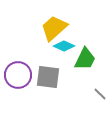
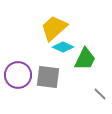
cyan diamond: moved 1 px left, 1 px down
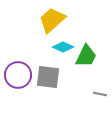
yellow trapezoid: moved 2 px left, 8 px up
green trapezoid: moved 1 px right, 3 px up
gray line: rotated 32 degrees counterclockwise
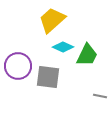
green trapezoid: moved 1 px right, 1 px up
purple circle: moved 9 px up
gray line: moved 2 px down
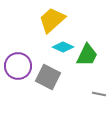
gray square: rotated 20 degrees clockwise
gray line: moved 1 px left, 2 px up
